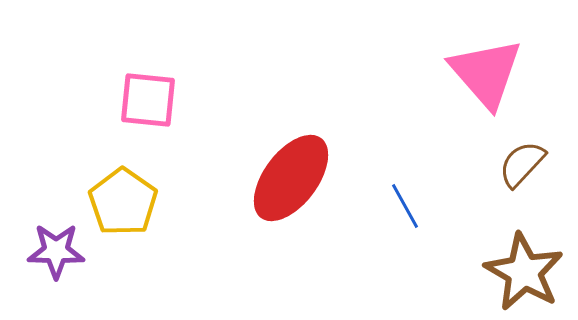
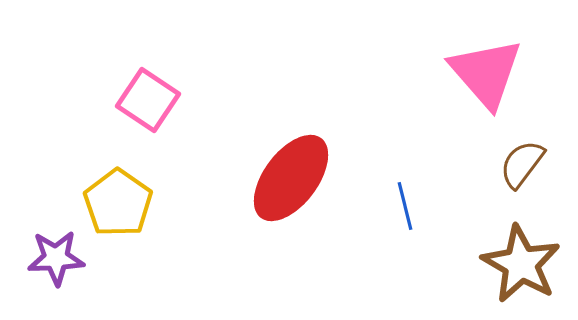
pink square: rotated 28 degrees clockwise
brown semicircle: rotated 6 degrees counterclockwise
yellow pentagon: moved 5 px left, 1 px down
blue line: rotated 15 degrees clockwise
purple star: moved 7 px down; rotated 4 degrees counterclockwise
brown star: moved 3 px left, 8 px up
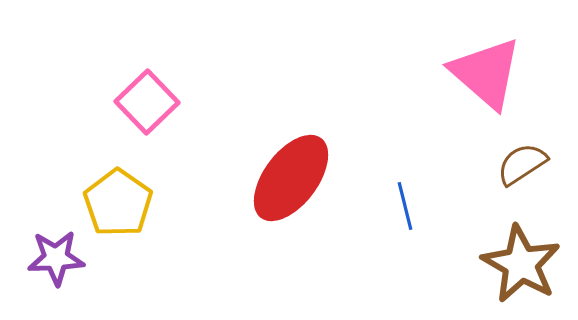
pink triangle: rotated 8 degrees counterclockwise
pink square: moved 1 px left, 2 px down; rotated 12 degrees clockwise
brown semicircle: rotated 20 degrees clockwise
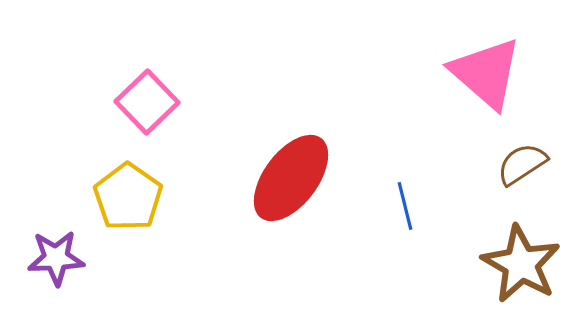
yellow pentagon: moved 10 px right, 6 px up
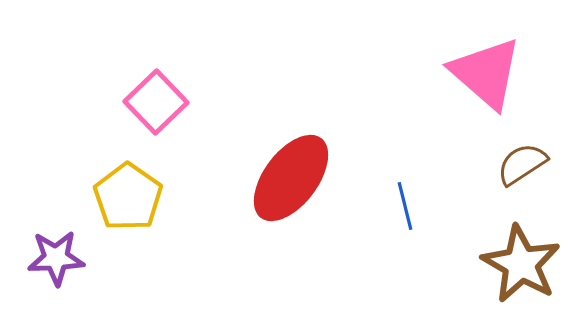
pink square: moved 9 px right
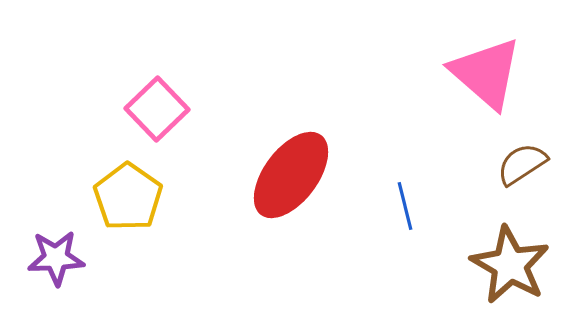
pink square: moved 1 px right, 7 px down
red ellipse: moved 3 px up
brown star: moved 11 px left, 1 px down
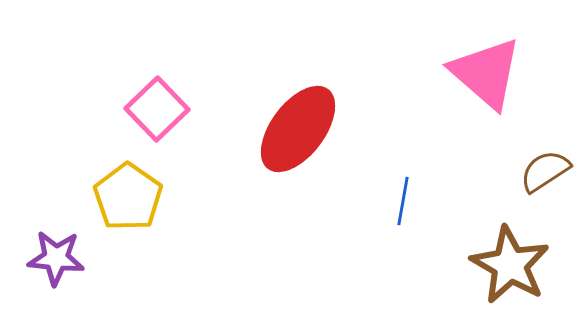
brown semicircle: moved 23 px right, 7 px down
red ellipse: moved 7 px right, 46 px up
blue line: moved 2 px left, 5 px up; rotated 24 degrees clockwise
purple star: rotated 8 degrees clockwise
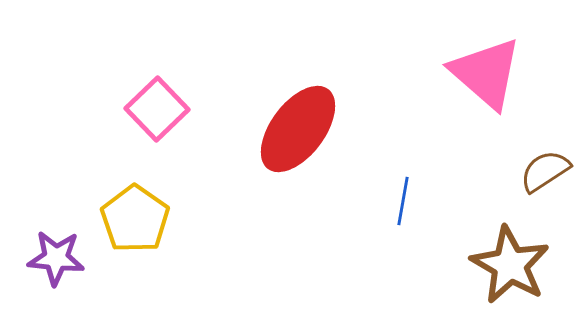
yellow pentagon: moved 7 px right, 22 px down
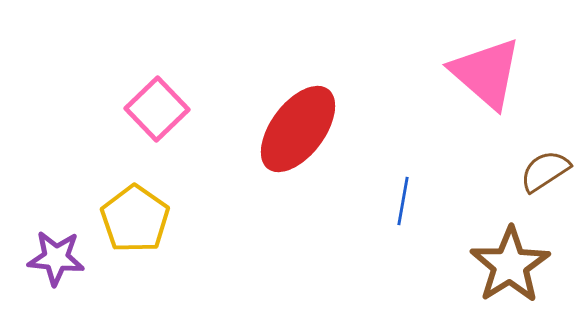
brown star: rotated 10 degrees clockwise
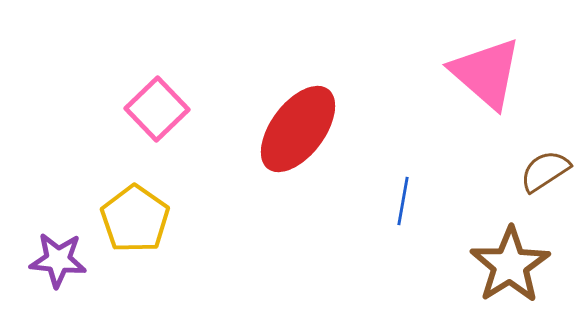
purple star: moved 2 px right, 2 px down
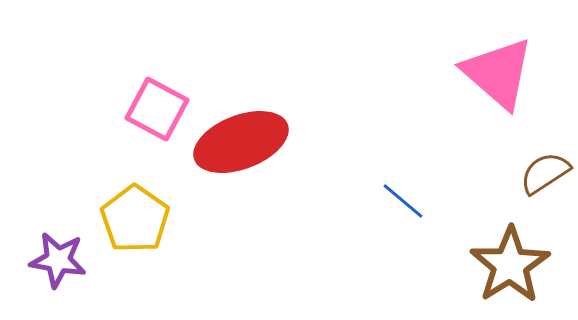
pink triangle: moved 12 px right
pink square: rotated 18 degrees counterclockwise
red ellipse: moved 57 px left, 13 px down; rotated 32 degrees clockwise
brown semicircle: moved 2 px down
blue line: rotated 60 degrees counterclockwise
purple star: rotated 4 degrees clockwise
